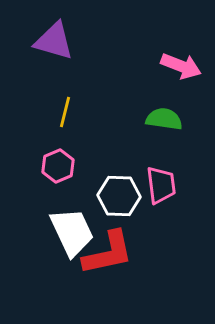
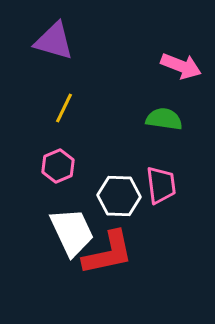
yellow line: moved 1 px left, 4 px up; rotated 12 degrees clockwise
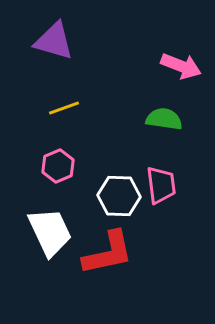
yellow line: rotated 44 degrees clockwise
white trapezoid: moved 22 px left
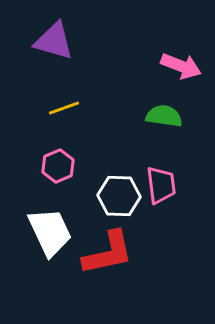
green semicircle: moved 3 px up
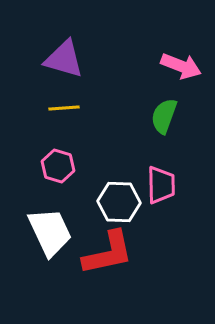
purple triangle: moved 10 px right, 18 px down
yellow line: rotated 16 degrees clockwise
green semicircle: rotated 78 degrees counterclockwise
pink hexagon: rotated 20 degrees counterclockwise
pink trapezoid: rotated 6 degrees clockwise
white hexagon: moved 6 px down
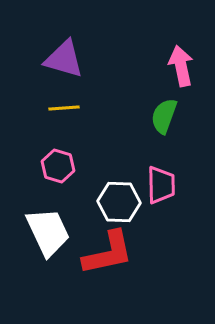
pink arrow: rotated 123 degrees counterclockwise
white trapezoid: moved 2 px left
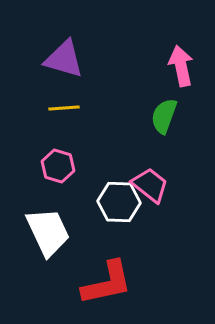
pink trapezoid: moved 11 px left; rotated 51 degrees counterclockwise
red L-shape: moved 1 px left, 30 px down
